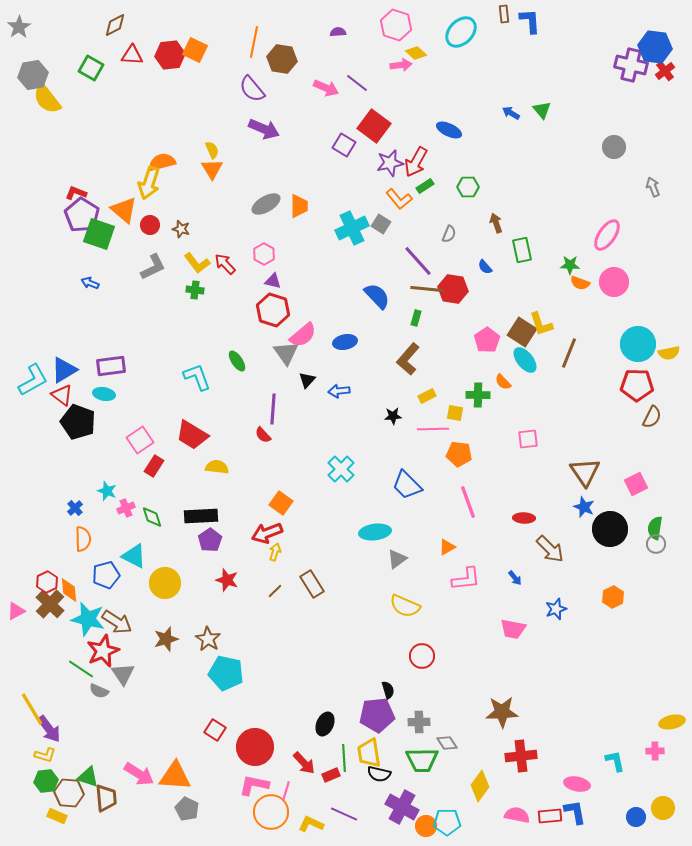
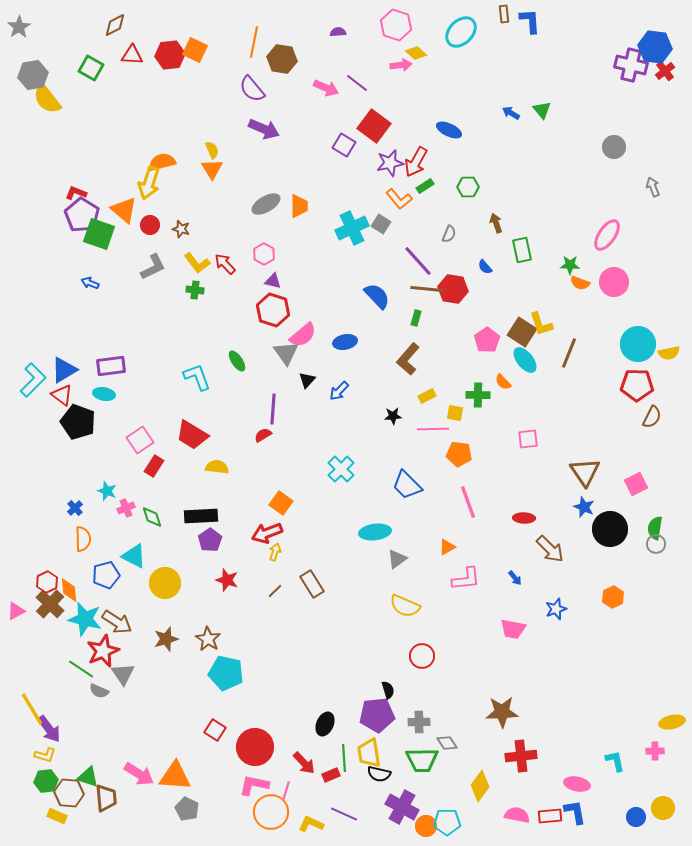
cyan L-shape at (33, 380): rotated 16 degrees counterclockwise
blue arrow at (339, 391): rotated 40 degrees counterclockwise
red semicircle at (263, 435): rotated 102 degrees clockwise
cyan star at (88, 619): moved 3 px left
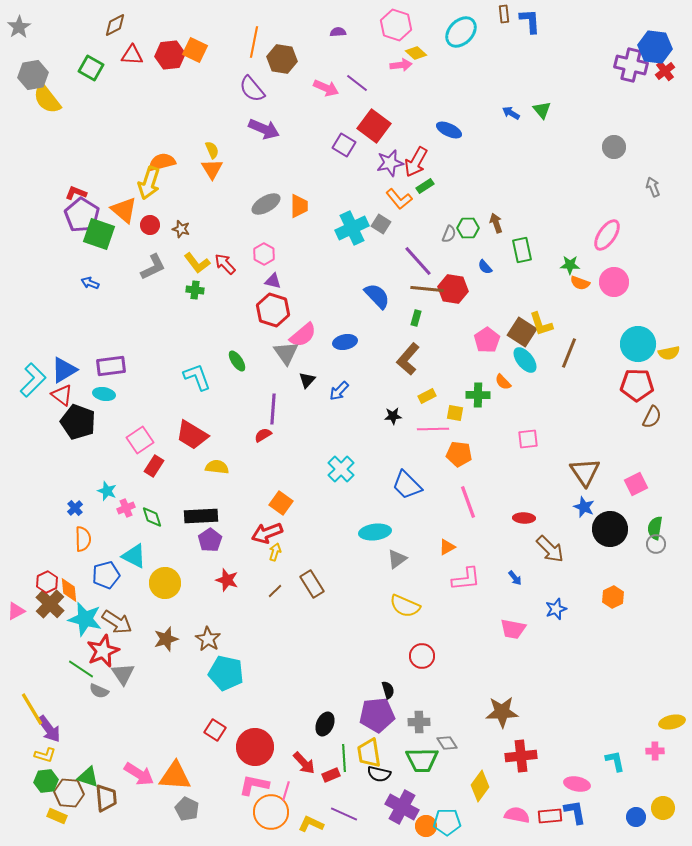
green hexagon at (468, 187): moved 41 px down
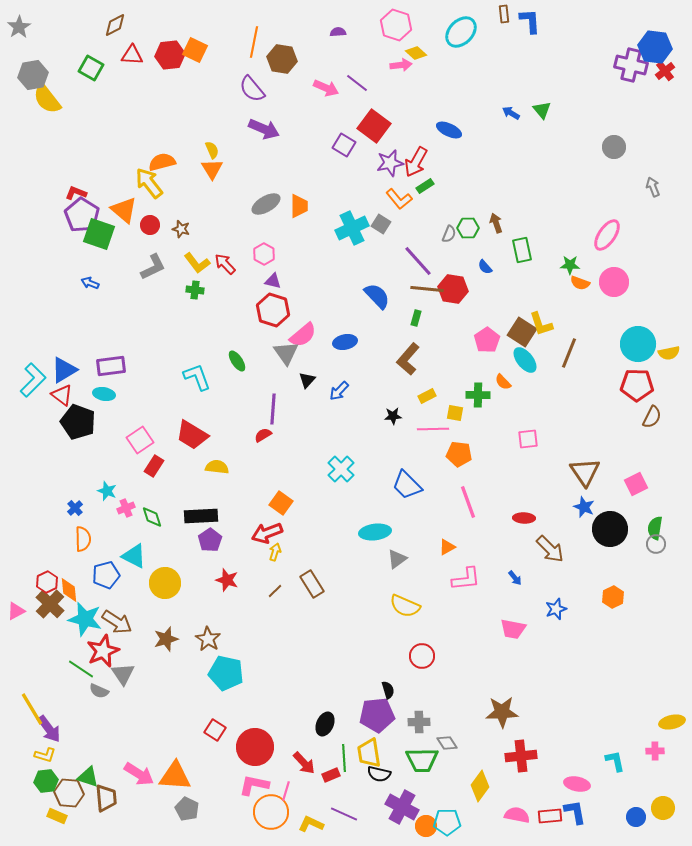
yellow arrow at (149, 183): rotated 124 degrees clockwise
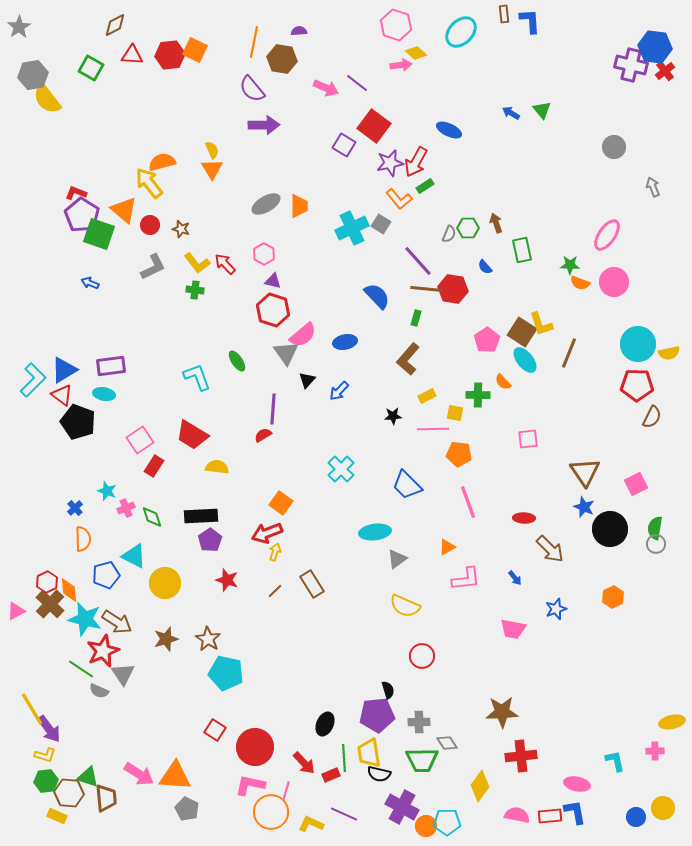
purple semicircle at (338, 32): moved 39 px left, 1 px up
purple arrow at (264, 129): moved 4 px up; rotated 24 degrees counterclockwise
pink L-shape at (254, 785): moved 4 px left
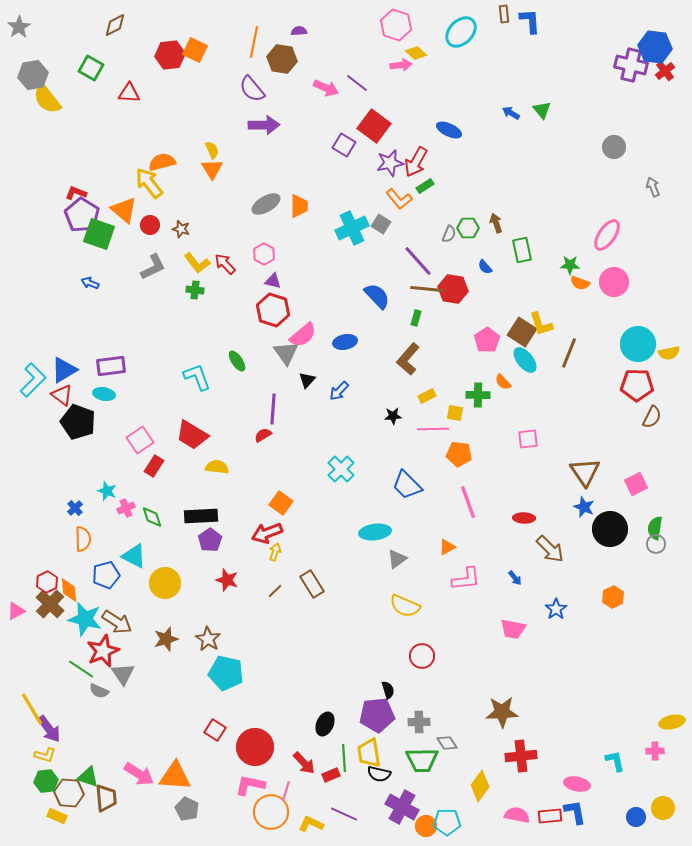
red triangle at (132, 55): moved 3 px left, 38 px down
blue star at (556, 609): rotated 15 degrees counterclockwise
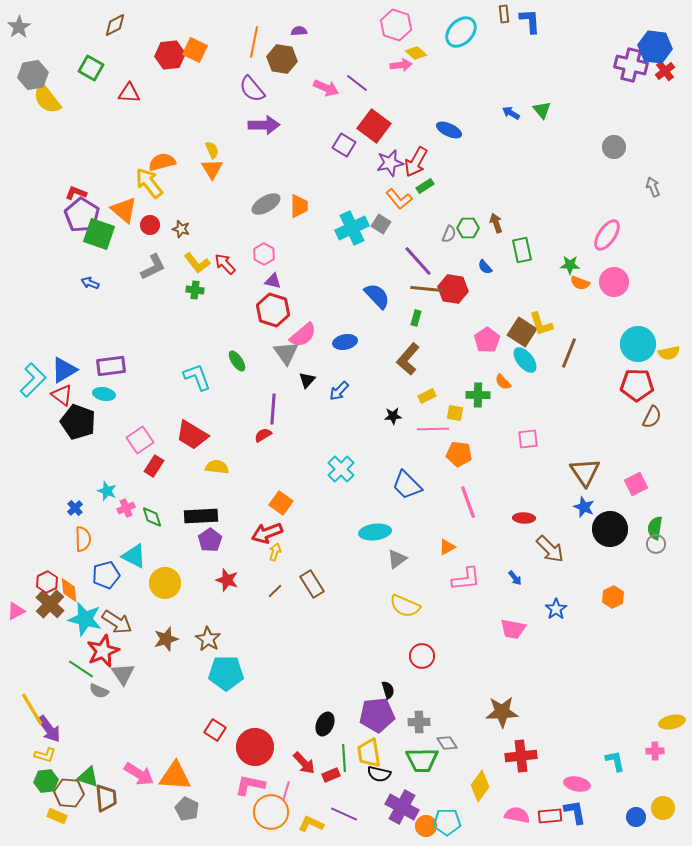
cyan pentagon at (226, 673): rotated 12 degrees counterclockwise
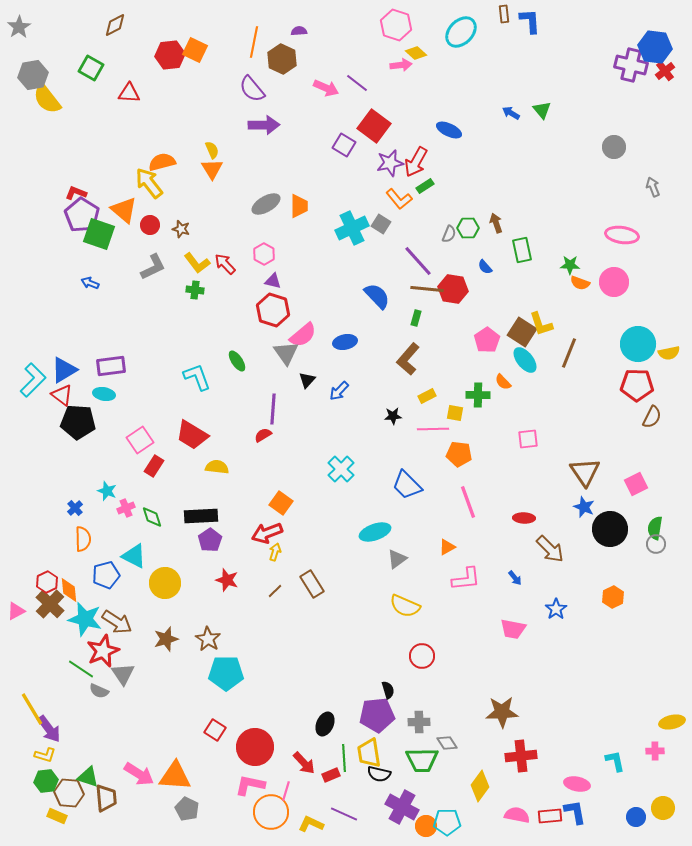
brown hexagon at (282, 59): rotated 16 degrees clockwise
pink ellipse at (607, 235): moved 15 px right; rotated 64 degrees clockwise
black pentagon at (78, 422): rotated 16 degrees counterclockwise
cyan ellipse at (375, 532): rotated 12 degrees counterclockwise
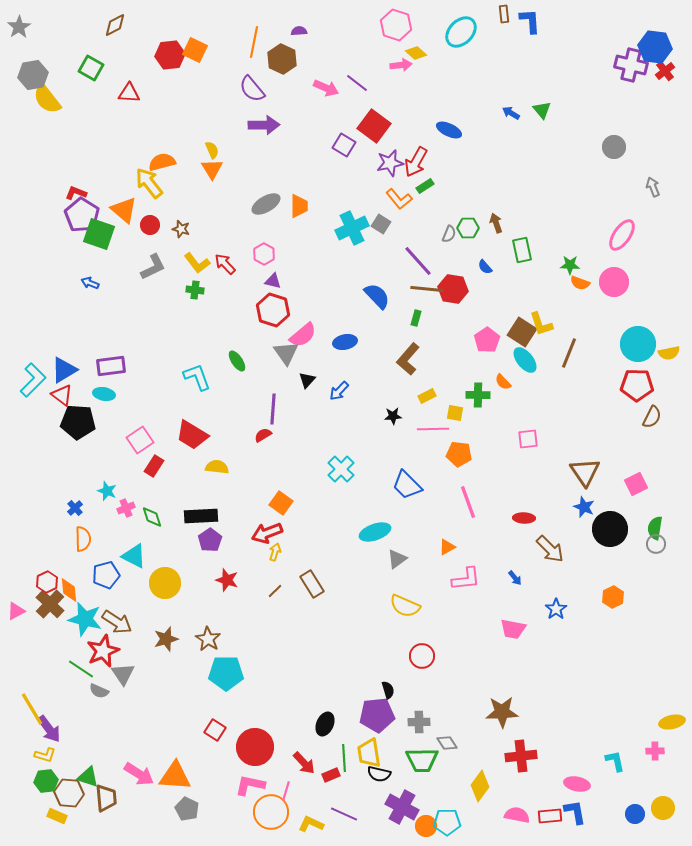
pink ellipse at (622, 235): rotated 64 degrees counterclockwise
blue circle at (636, 817): moved 1 px left, 3 px up
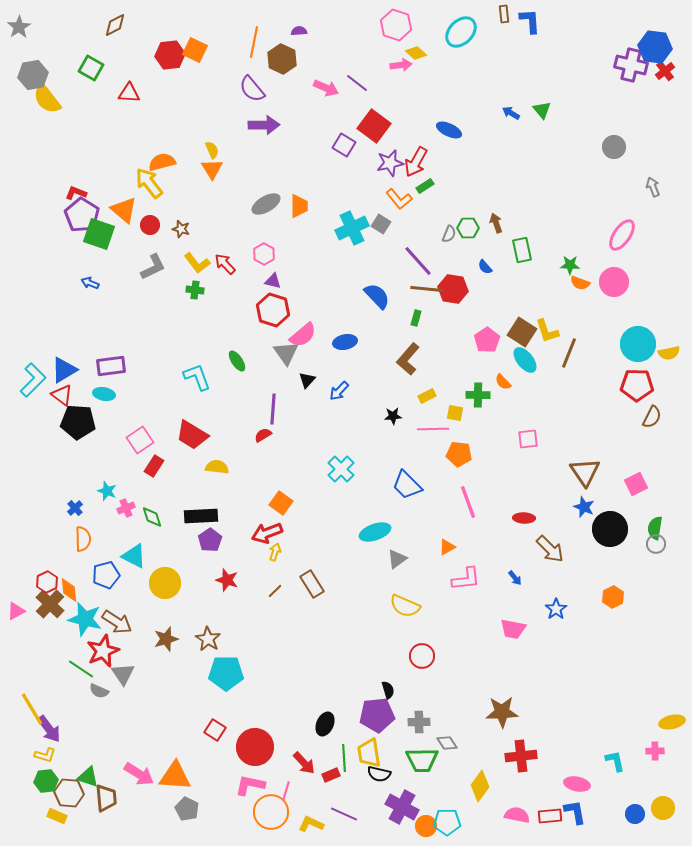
yellow L-shape at (541, 324): moved 6 px right, 7 px down
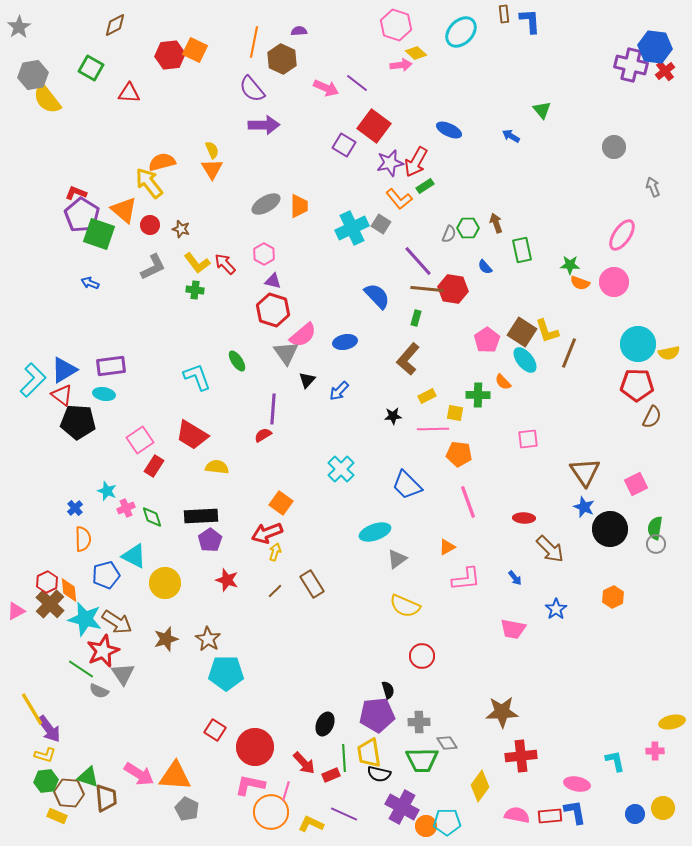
blue arrow at (511, 113): moved 23 px down
